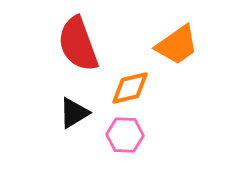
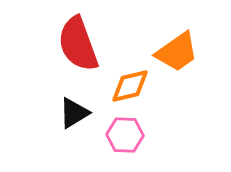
orange trapezoid: moved 7 px down
orange diamond: moved 2 px up
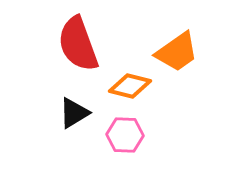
orange diamond: rotated 27 degrees clockwise
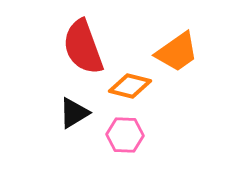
red semicircle: moved 5 px right, 3 px down
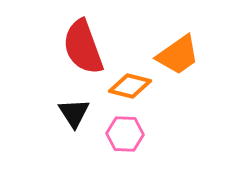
orange trapezoid: moved 1 px right, 3 px down
black triangle: rotated 32 degrees counterclockwise
pink hexagon: moved 1 px up
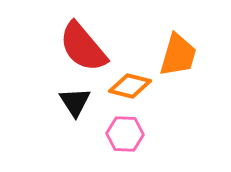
red semicircle: rotated 20 degrees counterclockwise
orange trapezoid: rotated 39 degrees counterclockwise
black triangle: moved 1 px right, 11 px up
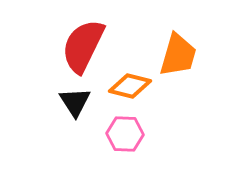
red semicircle: moved 1 px up; rotated 66 degrees clockwise
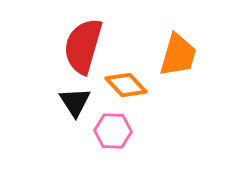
red semicircle: rotated 10 degrees counterclockwise
orange diamond: moved 4 px left, 1 px up; rotated 33 degrees clockwise
pink hexagon: moved 12 px left, 3 px up
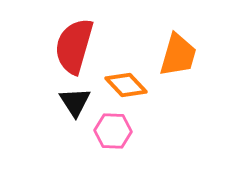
red semicircle: moved 9 px left
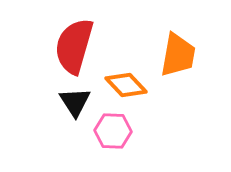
orange trapezoid: rotated 6 degrees counterclockwise
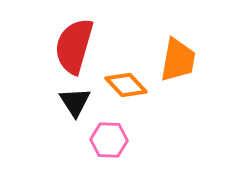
orange trapezoid: moved 5 px down
pink hexagon: moved 4 px left, 9 px down
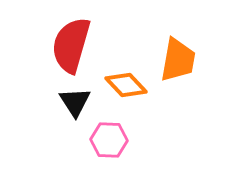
red semicircle: moved 3 px left, 1 px up
